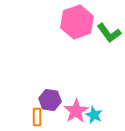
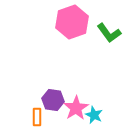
pink hexagon: moved 5 px left
purple hexagon: moved 3 px right
pink star: moved 3 px up
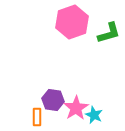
green L-shape: rotated 70 degrees counterclockwise
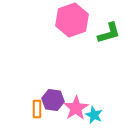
pink hexagon: moved 2 px up
orange rectangle: moved 8 px up
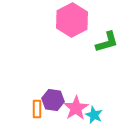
pink hexagon: rotated 8 degrees counterclockwise
green L-shape: moved 2 px left, 9 px down
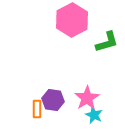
pink star: moved 11 px right, 10 px up
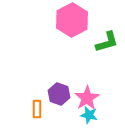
purple hexagon: moved 6 px right, 6 px up; rotated 10 degrees clockwise
cyan star: moved 5 px left; rotated 12 degrees counterclockwise
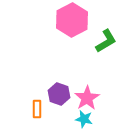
green L-shape: moved 1 px left, 1 px up; rotated 15 degrees counterclockwise
cyan star: moved 5 px left, 4 px down
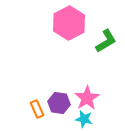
pink hexagon: moved 3 px left, 3 px down
purple hexagon: moved 9 px down; rotated 10 degrees counterclockwise
orange rectangle: rotated 24 degrees counterclockwise
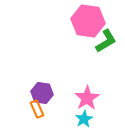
pink hexagon: moved 19 px right, 2 px up; rotated 24 degrees counterclockwise
purple hexagon: moved 17 px left, 10 px up
cyan star: rotated 30 degrees clockwise
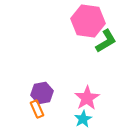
purple hexagon: rotated 20 degrees counterclockwise
cyan star: moved 1 px left
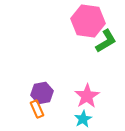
pink star: moved 2 px up
